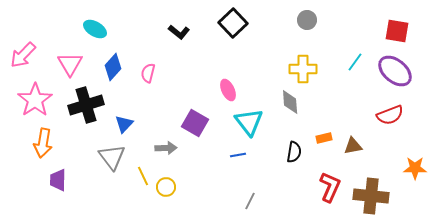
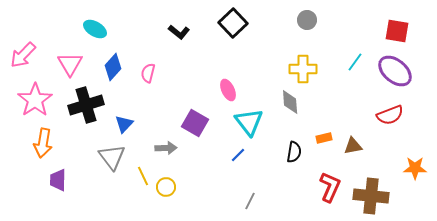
blue line: rotated 35 degrees counterclockwise
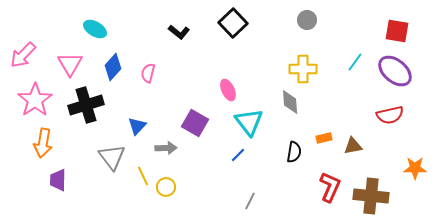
red semicircle: rotated 8 degrees clockwise
blue triangle: moved 13 px right, 2 px down
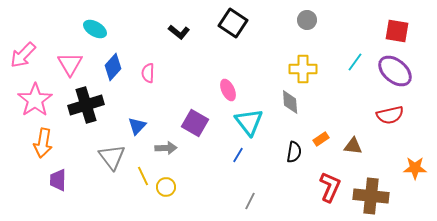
black square: rotated 12 degrees counterclockwise
pink semicircle: rotated 12 degrees counterclockwise
orange rectangle: moved 3 px left, 1 px down; rotated 21 degrees counterclockwise
brown triangle: rotated 18 degrees clockwise
blue line: rotated 14 degrees counterclockwise
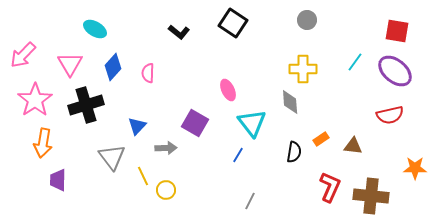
cyan triangle: moved 3 px right, 1 px down
yellow circle: moved 3 px down
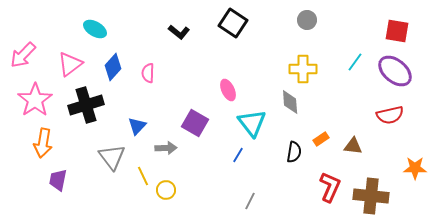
pink triangle: rotated 24 degrees clockwise
purple trapezoid: rotated 10 degrees clockwise
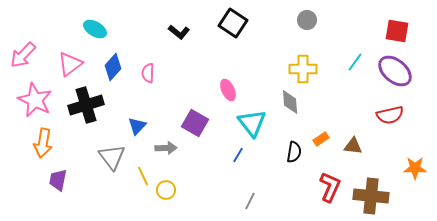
pink star: rotated 12 degrees counterclockwise
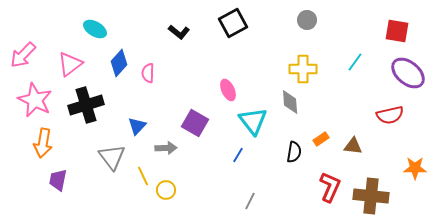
black square: rotated 28 degrees clockwise
blue diamond: moved 6 px right, 4 px up
purple ellipse: moved 13 px right, 2 px down
cyan triangle: moved 1 px right, 2 px up
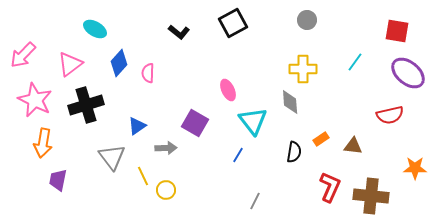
blue triangle: rotated 12 degrees clockwise
gray line: moved 5 px right
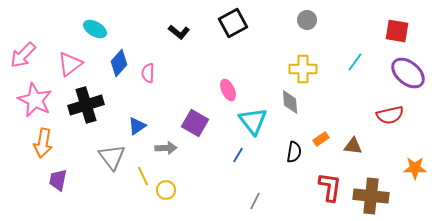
red L-shape: rotated 16 degrees counterclockwise
